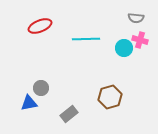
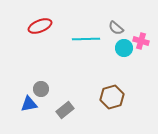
gray semicircle: moved 20 px left, 10 px down; rotated 35 degrees clockwise
pink cross: moved 1 px right, 1 px down
gray circle: moved 1 px down
brown hexagon: moved 2 px right
blue triangle: moved 1 px down
gray rectangle: moved 4 px left, 4 px up
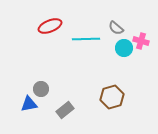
red ellipse: moved 10 px right
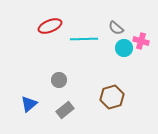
cyan line: moved 2 px left
gray circle: moved 18 px right, 9 px up
blue triangle: rotated 30 degrees counterclockwise
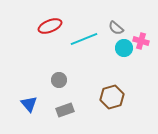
cyan line: rotated 20 degrees counterclockwise
blue triangle: rotated 30 degrees counterclockwise
gray rectangle: rotated 18 degrees clockwise
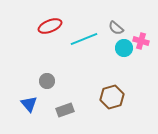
gray circle: moved 12 px left, 1 px down
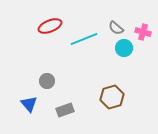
pink cross: moved 2 px right, 9 px up
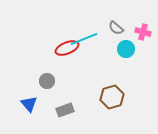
red ellipse: moved 17 px right, 22 px down
cyan circle: moved 2 px right, 1 px down
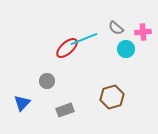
pink cross: rotated 21 degrees counterclockwise
red ellipse: rotated 20 degrees counterclockwise
blue triangle: moved 7 px left, 1 px up; rotated 24 degrees clockwise
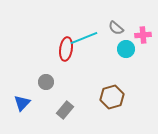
pink cross: moved 3 px down
cyan line: moved 1 px up
red ellipse: moved 1 px left, 1 px down; rotated 40 degrees counterclockwise
gray circle: moved 1 px left, 1 px down
gray rectangle: rotated 30 degrees counterclockwise
